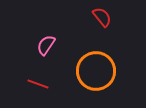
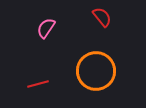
pink semicircle: moved 17 px up
red line: rotated 35 degrees counterclockwise
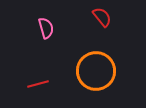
pink semicircle: rotated 130 degrees clockwise
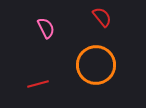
pink semicircle: rotated 10 degrees counterclockwise
orange circle: moved 6 px up
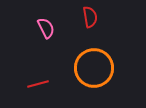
red semicircle: moved 12 px left; rotated 30 degrees clockwise
orange circle: moved 2 px left, 3 px down
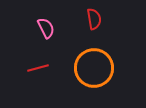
red semicircle: moved 4 px right, 2 px down
red line: moved 16 px up
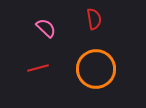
pink semicircle: rotated 20 degrees counterclockwise
orange circle: moved 2 px right, 1 px down
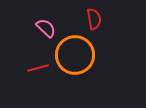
orange circle: moved 21 px left, 14 px up
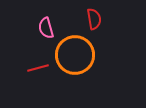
pink semicircle: rotated 150 degrees counterclockwise
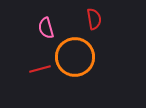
orange circle: moved 2 px down
red line: moved 2 px right, 1 px down
